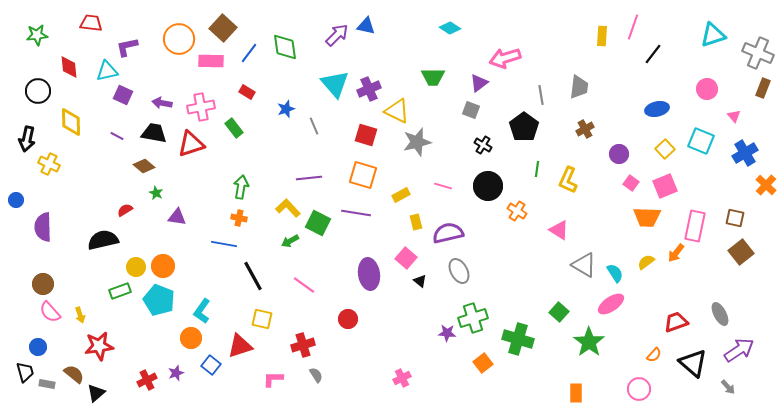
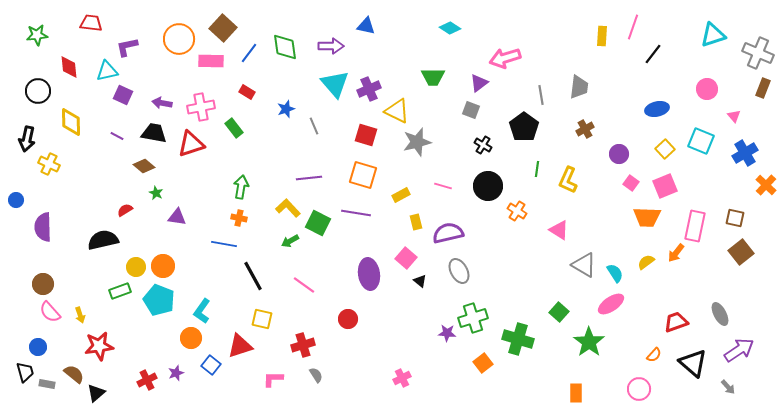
purple arrow at (337, 35): moved 6 px left, 11 px down; rotated 45 degrees clockwise
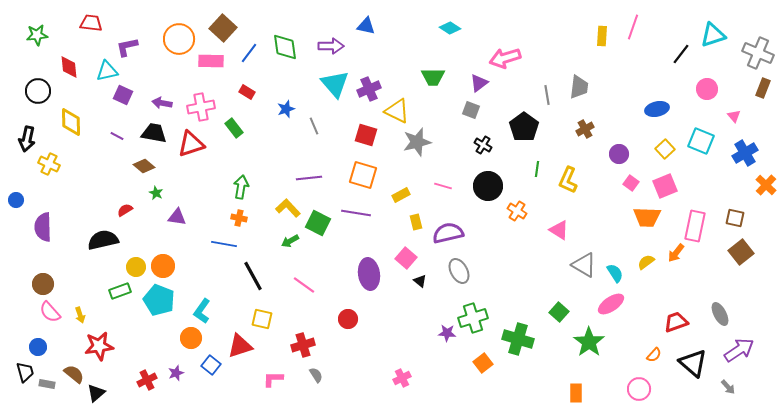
black line at (653, 54): moved 28 px right
gray line at (541, 95): moved 6 px right
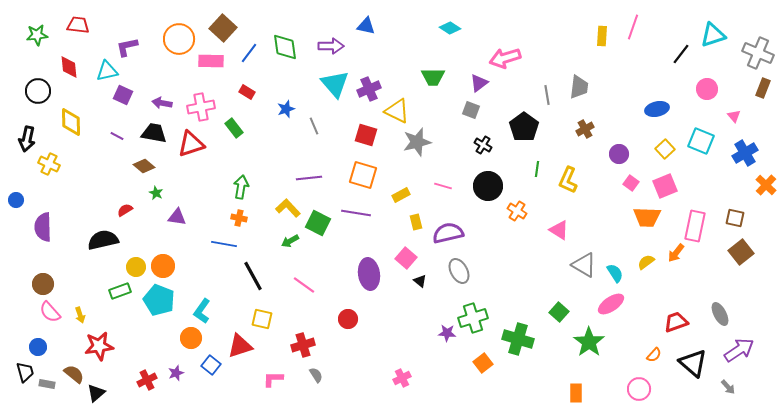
red trapezoid at (91, 23): moved 13 px left, 2 px down
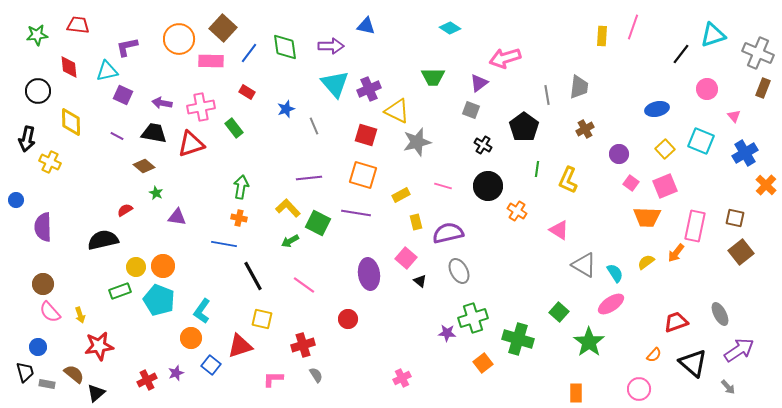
yellow cross at (49, 164): moved 1 px right, 2 px up
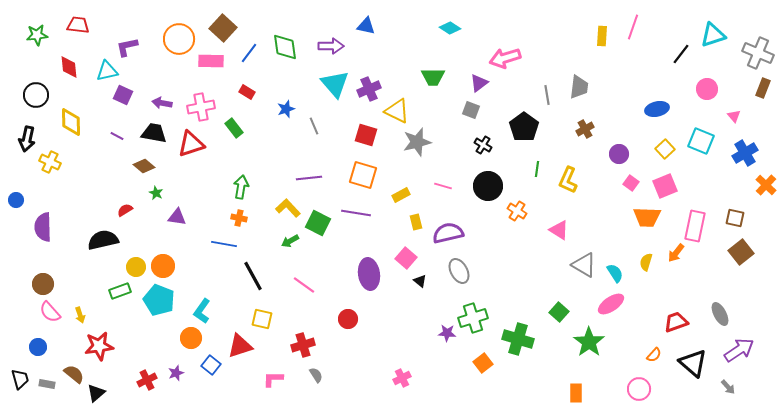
black circle at (38, 91): moved 2 px left, 4 px down
yellow semicircle at (646, 262): rotated 36 degrees counterclockwise
black trapezoid at (25, 372): moved 5 px left, 7 px down
